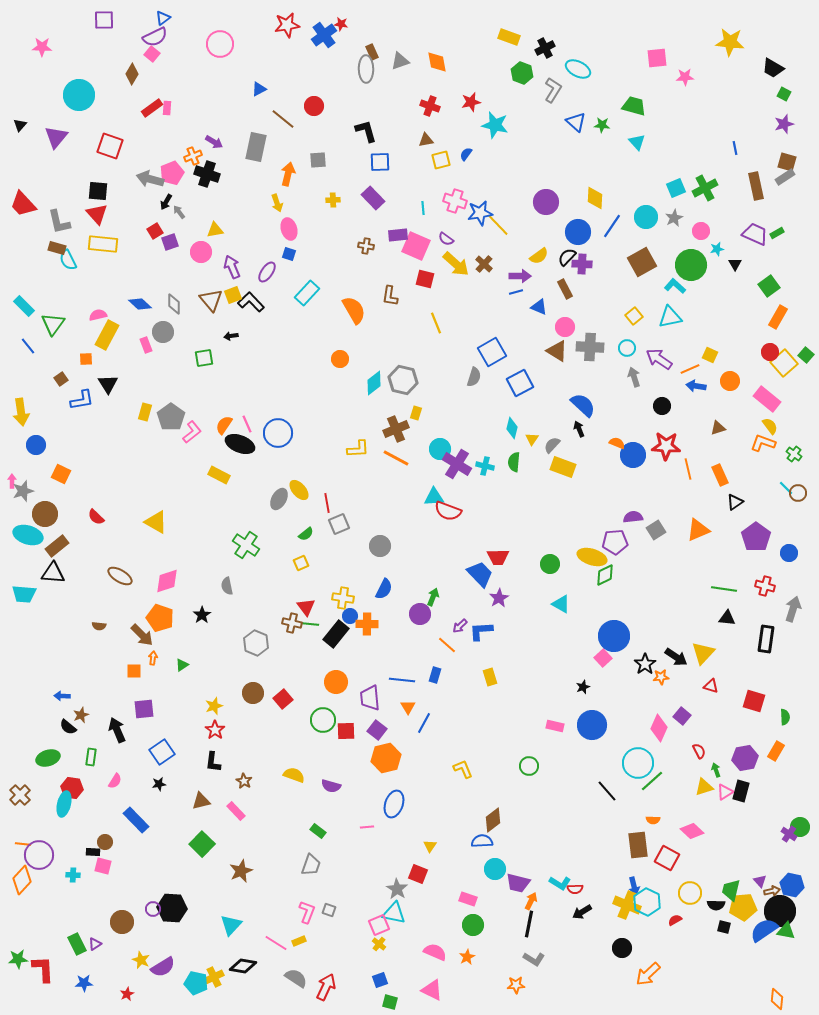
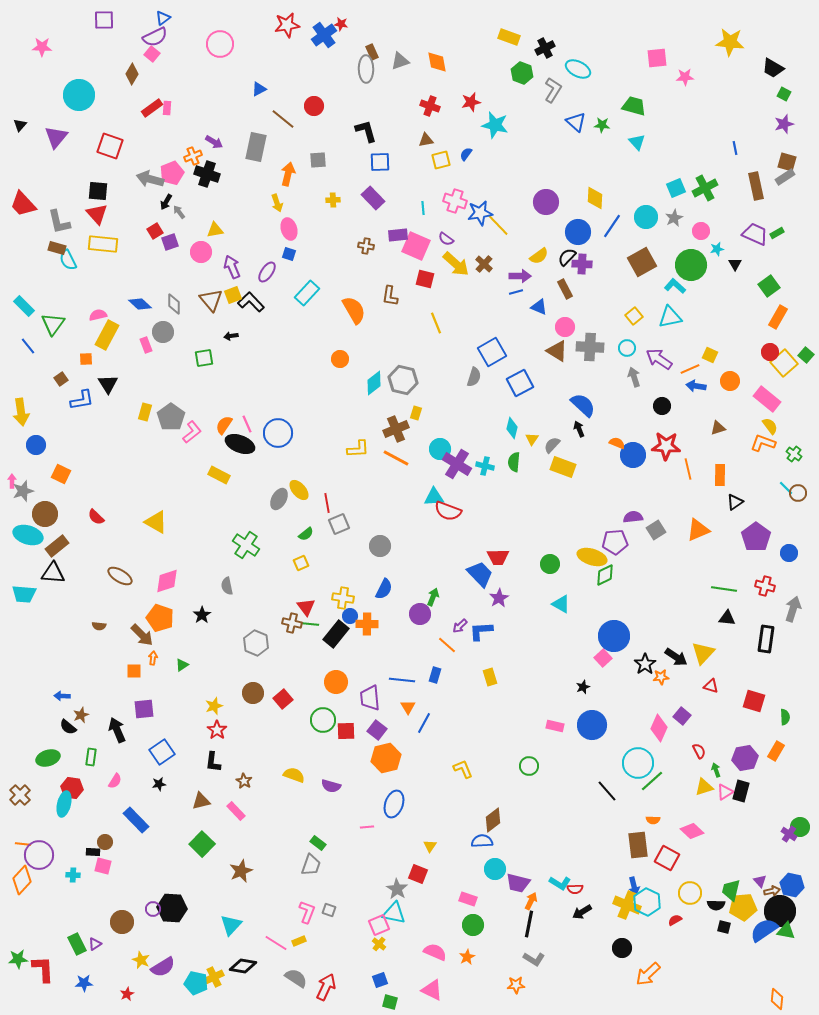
orange rectangle at (720, 475): rotated 25 degrees clockwise
red star at (215, 730): moved 2 px right
green rectangle at (318, 831): moved 12 px down
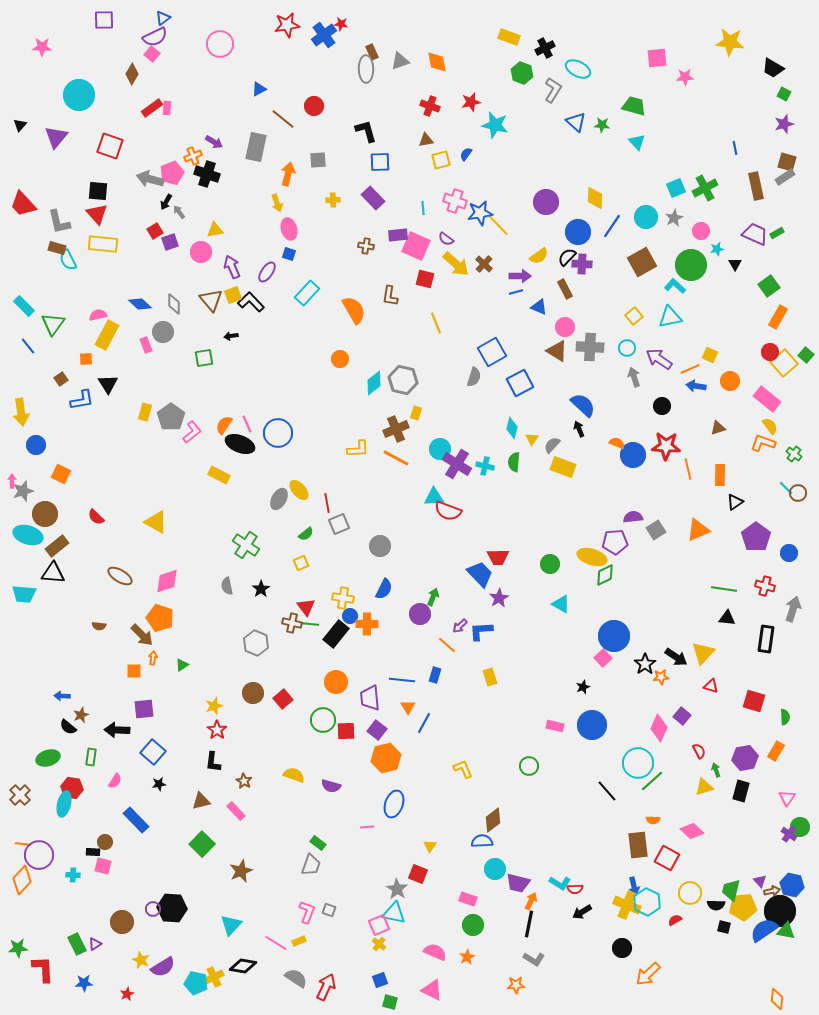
black star at (202, 615): moved 59 px right, 26 px up
black arrow at (117, 730): rotated 65 degrees counterclockwise
blue square at (162, 752): moved 9 px left; rotated 15 degrees counterclockwise
pink triangle at (725, 792): moved 62 px right, 6 px down; rotated 24 degrees counterclockwise
green star at (18, 959): moved 11 px up
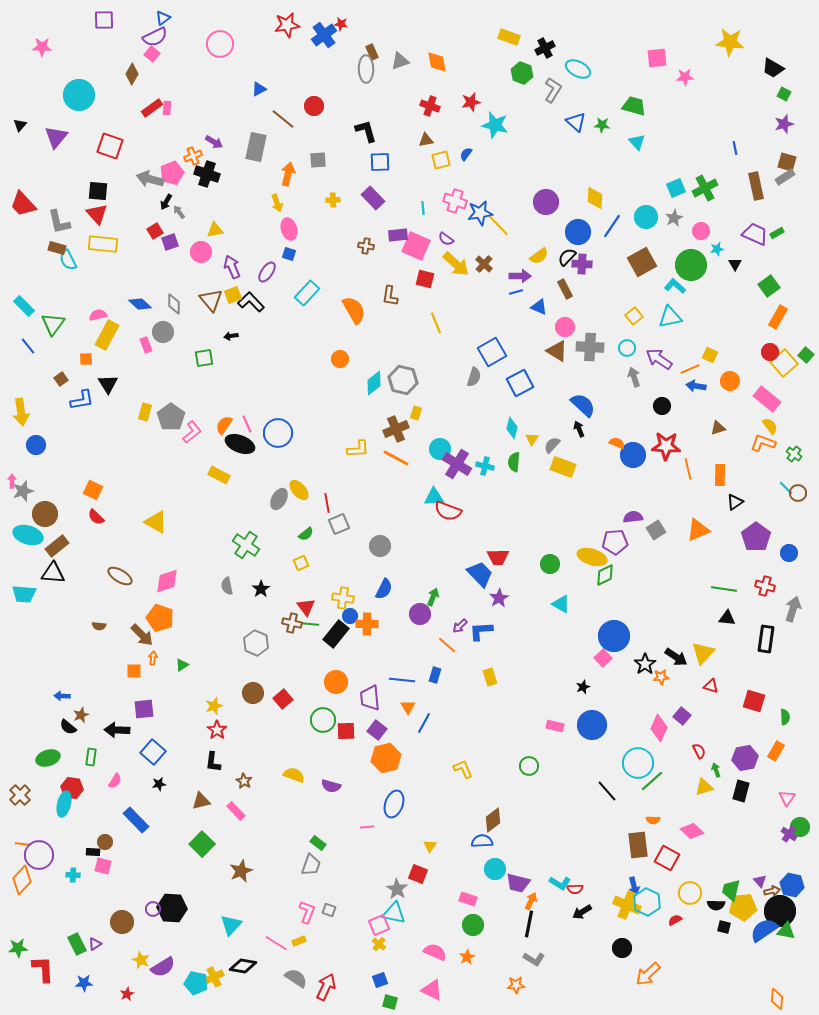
orange square at (61, 474): moved 32 px right, 16 px down
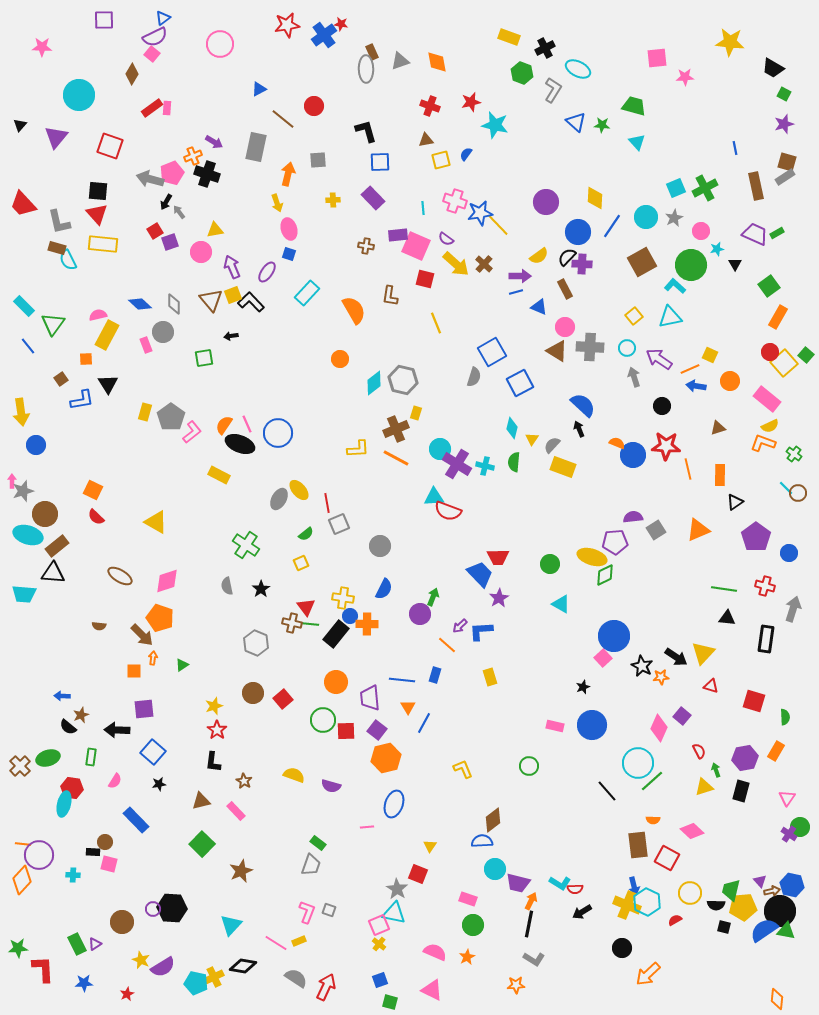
yellow semicircle at (770, 426): rotated 102 degrees clockwise
black star at (645, 664): moved 3 px left, 2 px down; rotated 10 degrees counterclockwise
brown cross at (20, 795): moved 29 px up
pink square at (103, 866): moved 6 px right, 2 px up
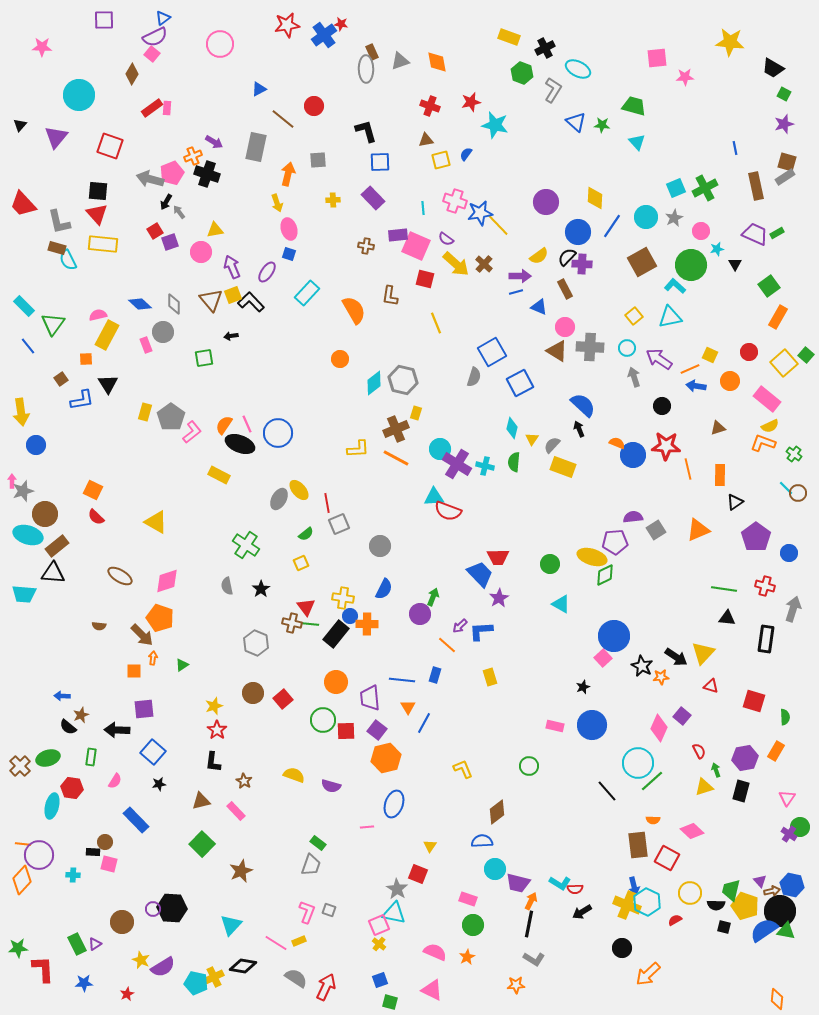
red circle at (770, 352): moved 21 px left
cyan ellipse at (64, 804): moved 12 px left, 2 px down
brown diamond at (493, 820): moved 4 px right, 8 px up
yellow pentagon at (743, 907): moved 2 px right, 1 px up; rotated 24 degrees clockwise
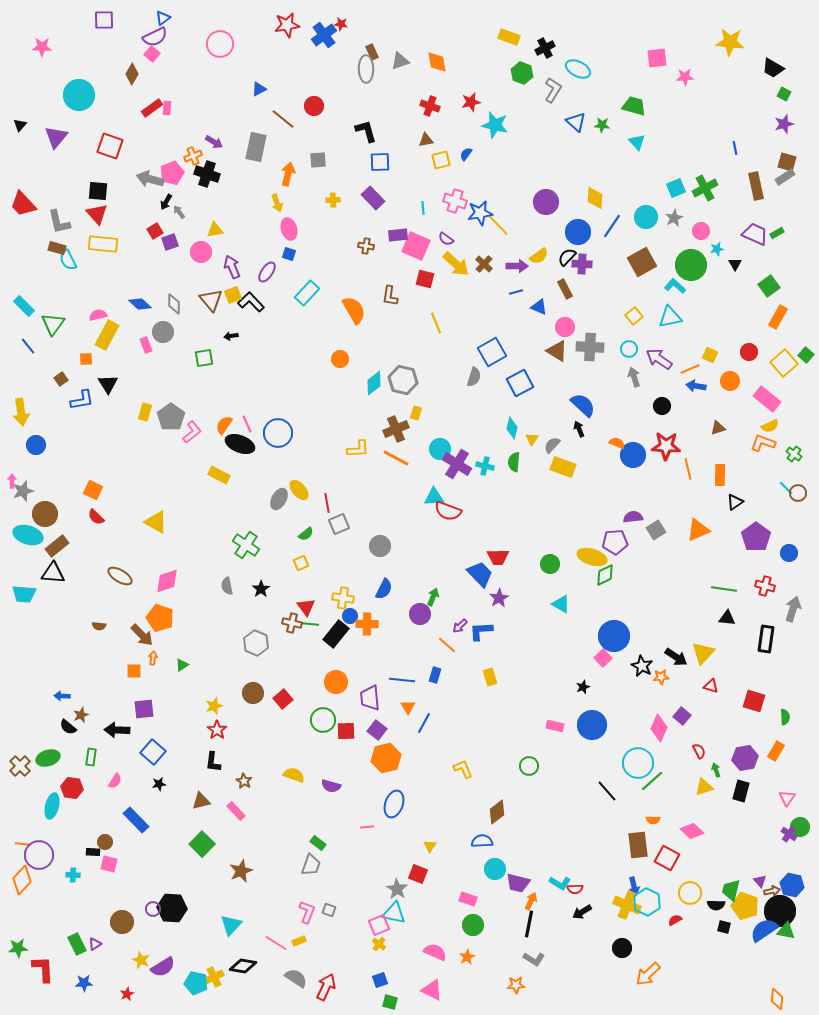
purple arrow at (520, 276): moved 3 px left, 10 px up
cyan circle at (627, 348): moved 2 px right, 1 px down
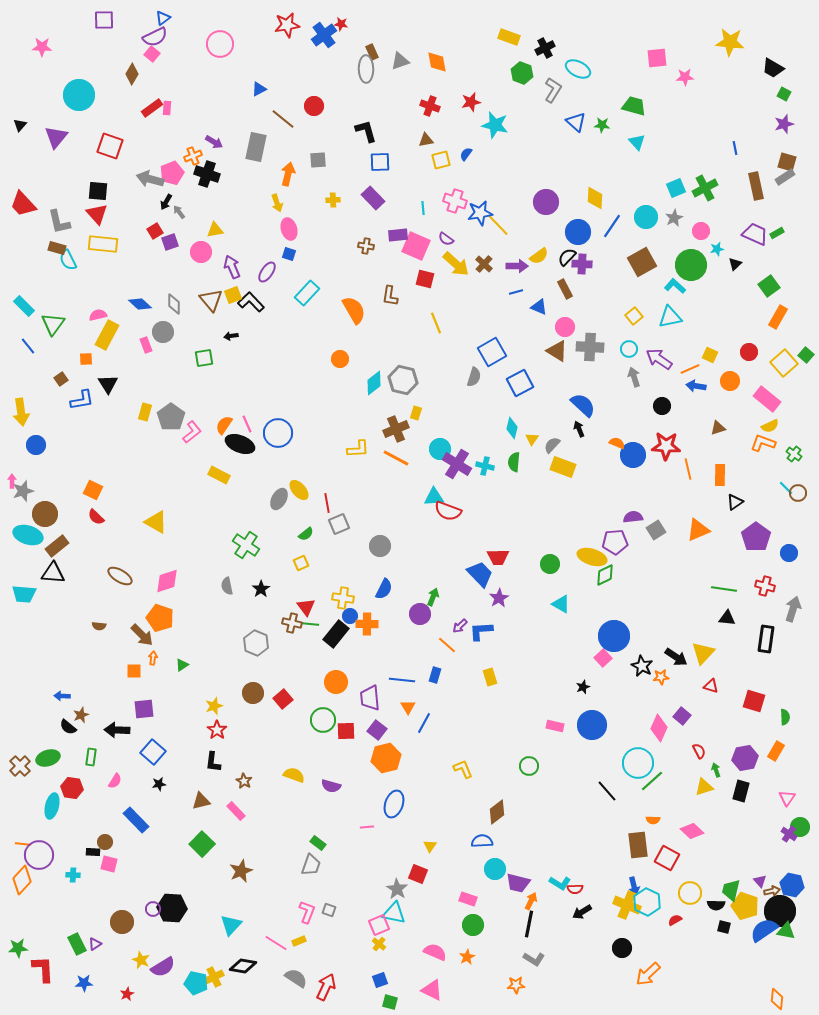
black triangle at (735, 264): rotated 16 degrees clockwise
